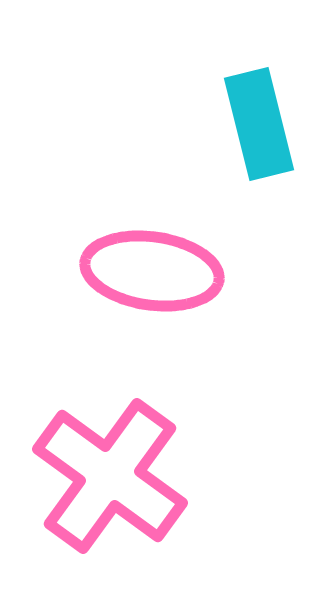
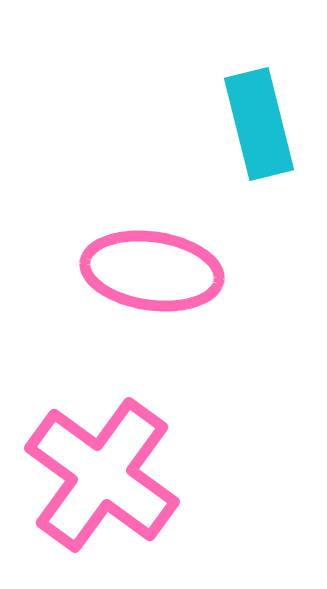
pink cross: moved 8 px left, 1 px up
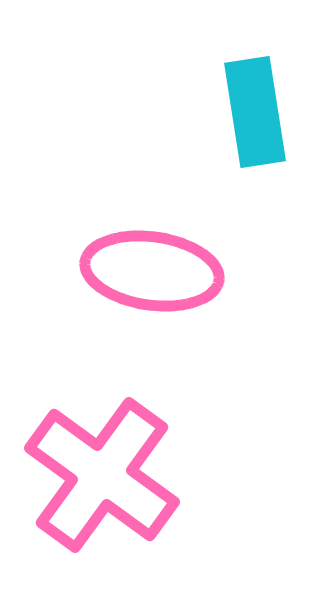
cyan rectangle: moved 4 px left, 12 px up; rotated 5 degrees clockwise
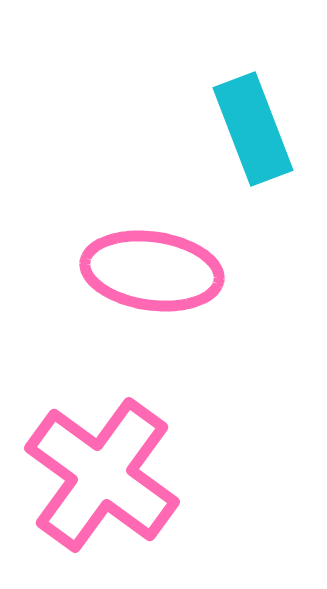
cyan rectangle: moved 2 px left, 17 px down; rotated 12 degrees counterclockwise
